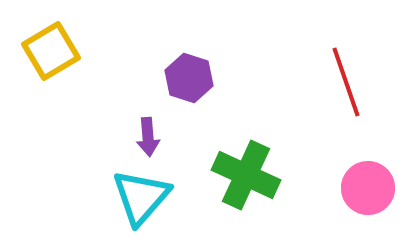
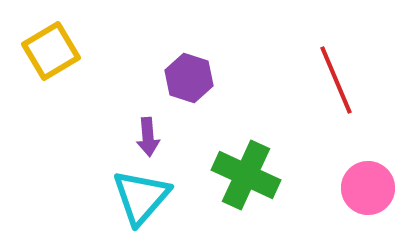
red line: moved 10 px left, 2 px up; rotated 4 degrees counterclockwise
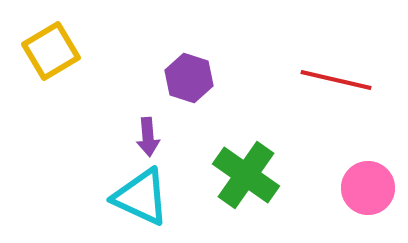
red line: rotated 54 degrees counterclockwise
green cross: rotated 10 degrees clockwise
cyan triangle: rotated 46 degrees counterclockwise
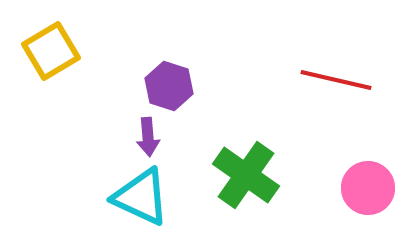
purple hexagon: moved 20 px left, 8 px down
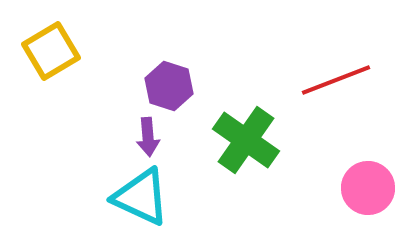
red line: rotated 34 degrees counterclockwise
green cross: moved 35 px up
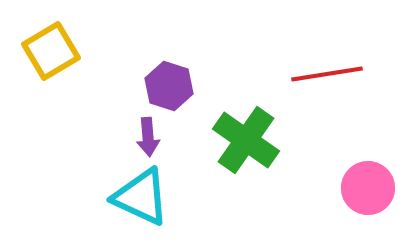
red line: moved 9 px left, 6 px up; rotated 12 degrees clockwise
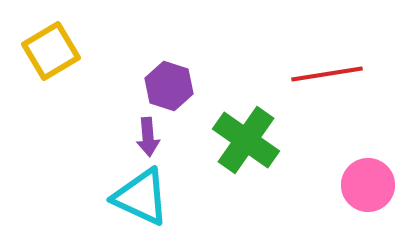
pink circle: moved 3 px up
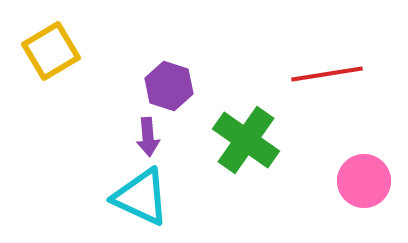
pink circle: moved 4 px left, 4 px up
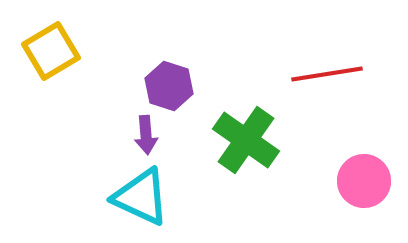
purple arrow: moved 2 px left, 2 px up
